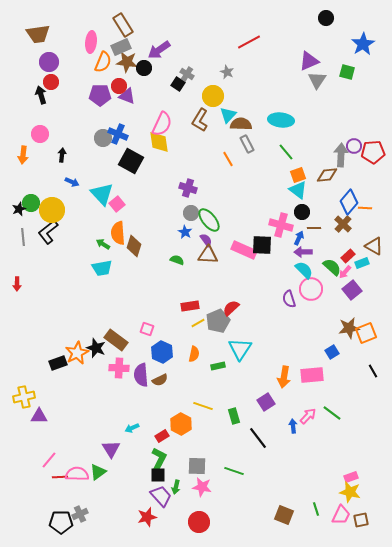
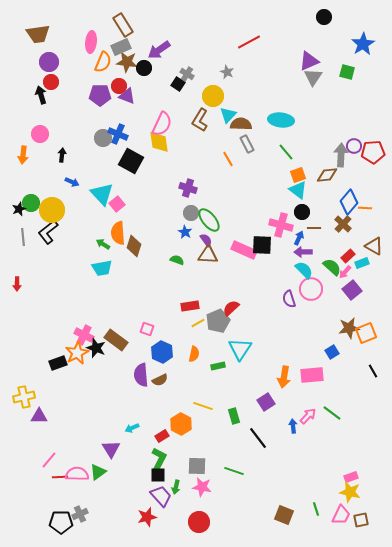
black circle at (326, 18): moved 2 px left, 1 px up
gray triangle at (317, 80): moved 4 px left, 3 px up
pink cross at (119, 368): moved 35 px left, 33 px up; rotated 24 degrees clockwise
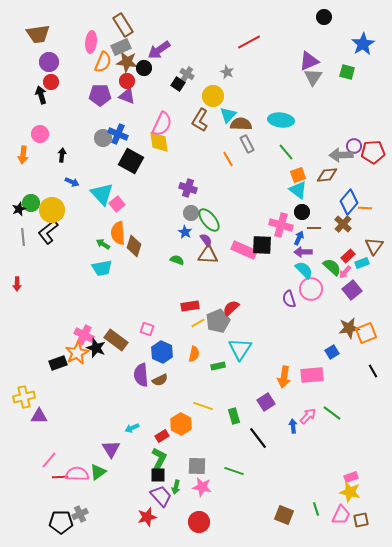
red circle at (119, 86): moved 8 px right, 5 px up
gray arrow at (341, 155): rotated 95 degrees counterclockwise
brown triangle at (374, 246): rotated 36 degrees clockwise
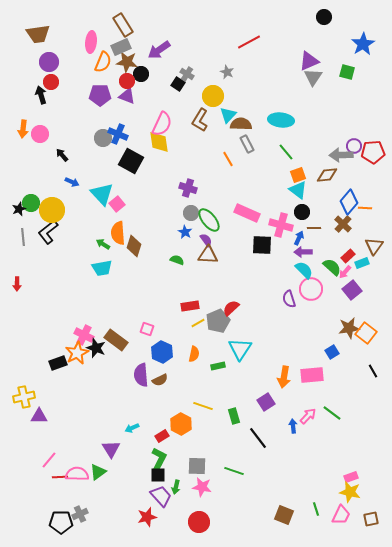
black circle at (144, 68): moved 3 px left, 6 px down
orange arrow at (23, 155): moved 26 px up
black arrow at (62, 155): rotated 48 degrees counterclockwise
pink rectangle at (244, 250): moved 3 px right, 37 px up
orange square at (366, 333): rotated 30 degrees counterclockwise
brown square at (361, 520): moved 10 px right, 1 px up
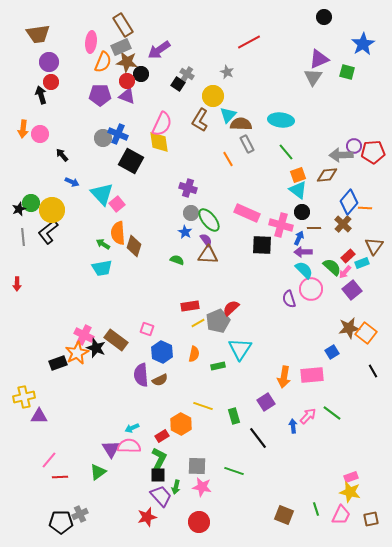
purple triangle at (309, 61): moved 10 px right, 2 px up
pink semicircle at (77, 474): moved 52 px right, 28 px up
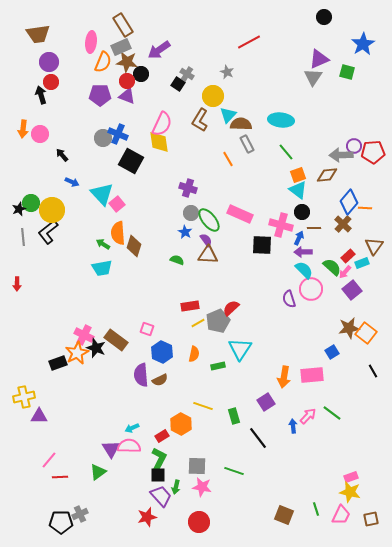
pink rectangle at (247, 213): moved 7 px left, 1 px down
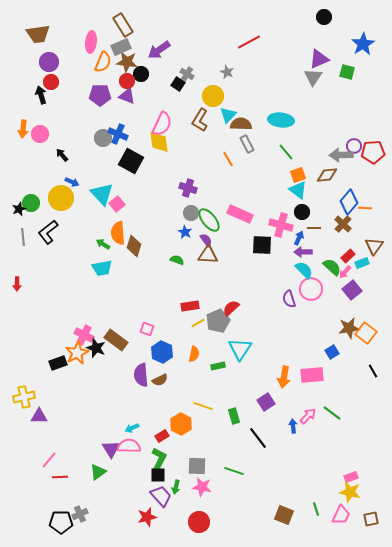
yellow circle at (52, 210): moved 9 px right, 12 px up
